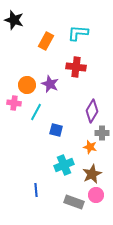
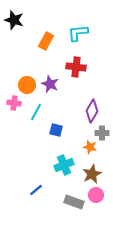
cyan L-shape: rotated 10 degrees counterclockwise
blue line: rotated 56 degrees clockwise
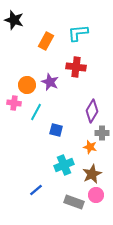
purple star: moved 2 px up
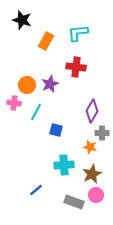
black star: moved 8 px right
purple star: moved 2 px down; rotated 24 degrees clockwise
cyan cross: rotated 18 degrees clockwise
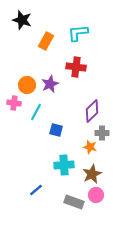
purple diamond: rotated 15 degrees clockwise
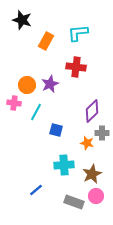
orange star: moved 3 px left, 4 px up
pink circle: moved 1 px down
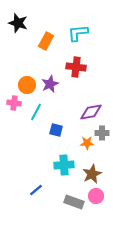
black star: moved 4 px left, 3 px down
purple diamond: moved 1 px left, 1 px down; rotated 35 degrees clockwise
orange star: rotated 16 degrees counterclockwise
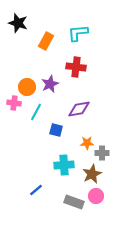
orange circle: moved 2 px down
purple diamond: moved 12 px left, 3 px up
gray cross: moved 20 px down
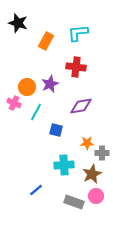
pink cross: rotated 16 degrees clockwise
purple diamond: moved 2 px right, 3 px up
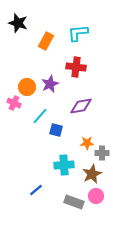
cyan line: moved 4 px right, 4 px down; rotated 12 degrees clockwise
